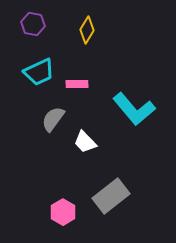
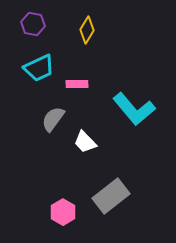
cyan trapezoid: moved 4 px up
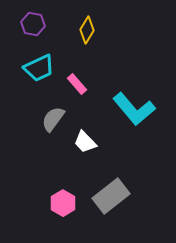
pink rectangle: rotated 50 degrees clockwise
pink hexagon: moved 9 px up
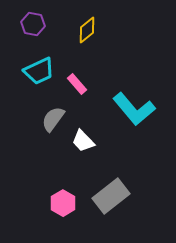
yellow diamond: rotated 20 degrees clockwise
cyan trapezoid: moved 3 px down
white trapezoid: moved 2 px left, 1 px up
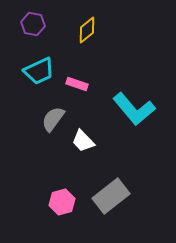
pink rectangle: rotated 30 degrees counterclockwise
pink hexagon: moved 1 px left, 1 px up; rotated 15 degrees clockwise
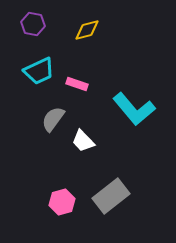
yellow diamond: rotated 24 degrees clockwise
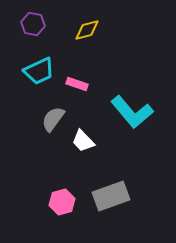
cyan L-shape: moved 2 px left, 3 px down
gray rectangle: rotated 18 degrees clockwise
